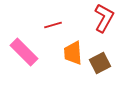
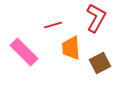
red L-shape: moved 8 px left
orange trapezoid: moved 2 px left, 5 px up
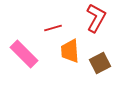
red line: moved 3 px down
orange trapezoid: moved 1 px left, 3 px down
pink rectangle: moved 2 px down
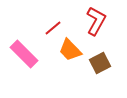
red L-shape: moved 3 px down
red line: rotated 24 degrees counterclockwise
orange trapezoid: moved 1 px up; rotated 40 degrees counterclockwise
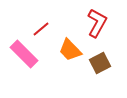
red L-shape: moved 1 px right, 2 px down
red line: moved 12 px left, 1 px down
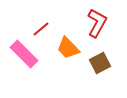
orange trapezoid: moved 2 px left, 2 px up
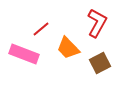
pink rectangle: rotated 24 degrees counterclockwise
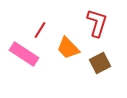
red L-shape: rotated 12 degrees counterclockwise
red line: moved 1 px left, 1 px down; rotated 18 degrees counterclockwise
pink rectangle: rotated 12 degrees clockwise
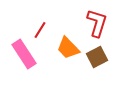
pink rectangle: rotated 24 degrees clockwise
brown square: moved 3 px left, 6 px up
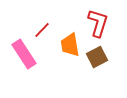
red L-shape: moved 1 px right
red line: moved 2 px right; rotated 12 degrees clockwise
orange trapezoid: moved 2 px right, 3 px up; rotated 35 degrees clockwise
